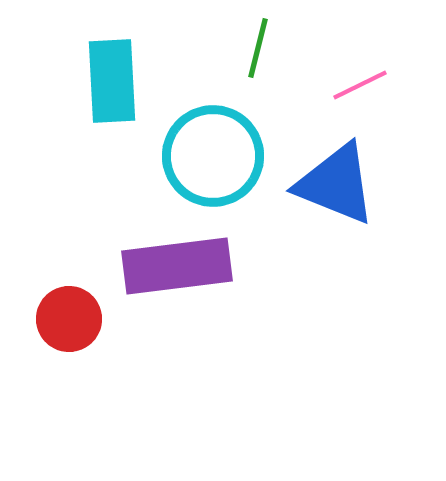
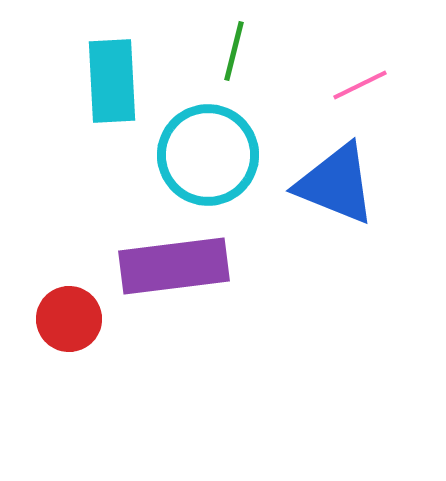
green line: moved 24 px left, 3 px down
cyan circle: moved 5 px left, 1 px up
purple rectangle: moved 3 px left
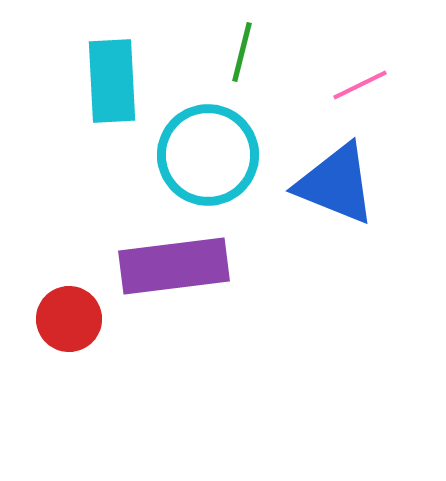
green line: moved 8 px right, 1 px down
